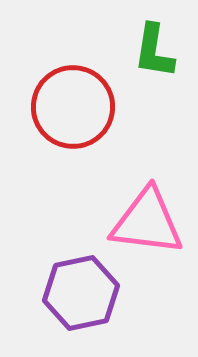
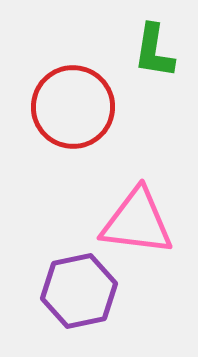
pink triangle: moved 10 px left
purple hexagon: moved 2 px left, 2 px up
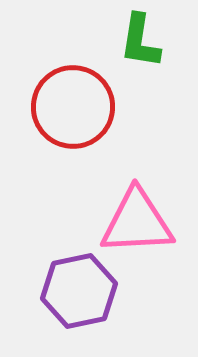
green L-shape: moved 14 px left, 10 px up
pink triangle: rotated 10 degrees counterclockwise
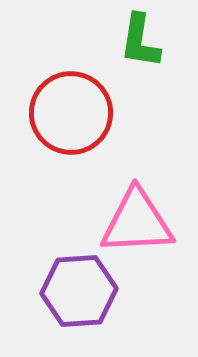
red circle: moved 2 px left, 6 px down
purple hexagon: rotated 8 degrees clockwise
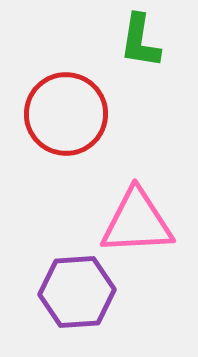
red circle: moved 5 px left, 1 px down
purple hexagon: moved 2 px left, 1 px down
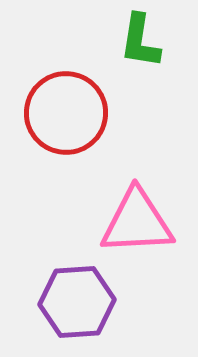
red circle: moved 1 px up
purple hexagon: moved 10 px down
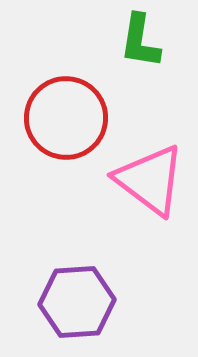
red circle: moved 5 px down
pink triangle: moved 13 px right, 42 px up; rotated 40 degrees clockwise
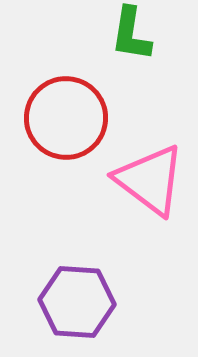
green L-shape: moved 9 px left, 7 px up
purple hexagon: rotated 8 degrees clockwise
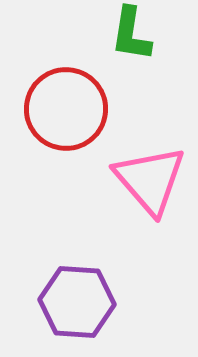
red circle: moved 9 px up
pink triangle: rotated 12 degrees clockwise
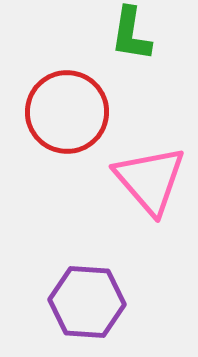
red circle: moved 1 px right, 3 px down
purple hexagon: moved 10 px right
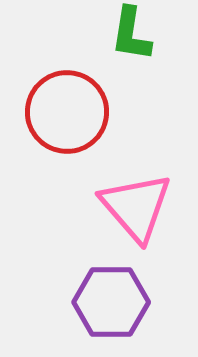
pink triangle: moved 14 px left, 27 px down
purple hexagon: moved 24 px right; rotated 4 degrees counterclockwise
